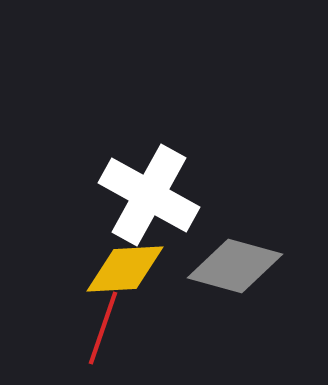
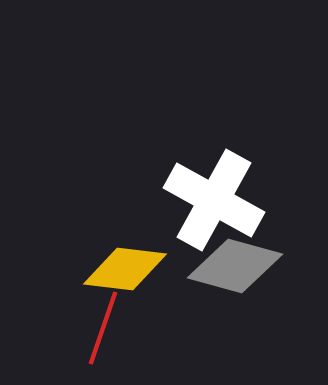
white cross: moved 65 px right, 5 px down
yellow diamond: rotated 10 degrees clockwise
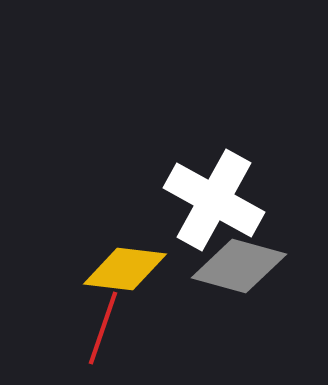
gray diamond: moved 4 px right
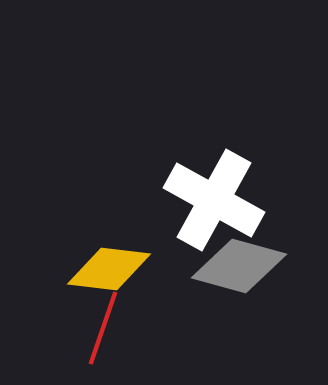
yellow diamond: moved 16 px left
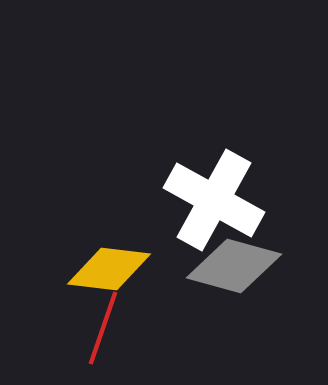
gray diamond: moved 5 px left
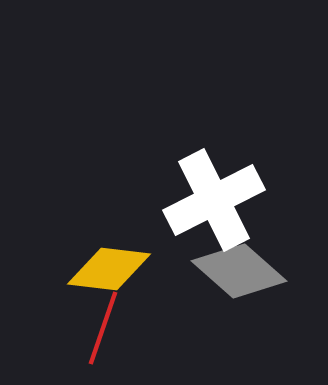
white cross: rotated 34 degrees clockwise
gray diamond: moved 5 px right, 5 px down; rotated 26 degrees clockwise
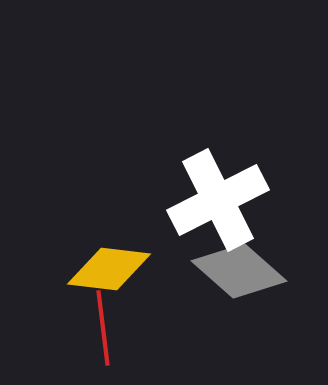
white cross: moved 4 px right
red line: rotated 26 degrees counterclockwise
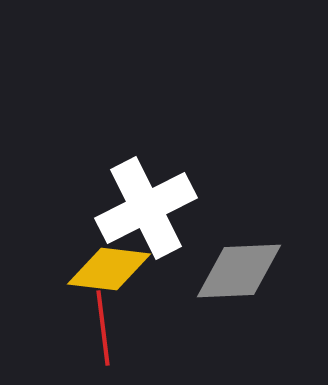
white cross: moved 72 px left, 8 px down
gray diamond: rotated 44 degrees counterclockwise
